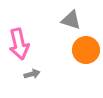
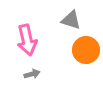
pink arrow: moved 8 px right, 4 px up
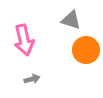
pink arrow: moved 3 px left
gray arrow: moved 5 px down
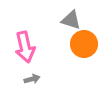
pink arrow: moved 1 px right, 7 px down
orange circle: moved 2 px left, 6 px up
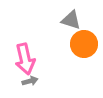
pink arrow: moved 12 px down
gray arrow: moved 2 px left, 2 px down
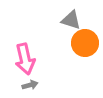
orange circle: moved 1 px right, 1 px up
gray arrow: moved 4 px down
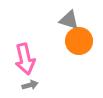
gray triangle: moved 2 px left
orange circle: moved 6 px left, 2 px up
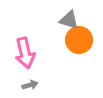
orange circle: moved 1 px up
pink arrow: moved 6 px up
